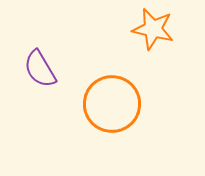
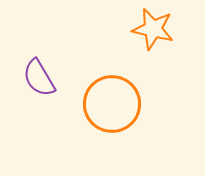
purple semicircle: moved 1 px left, 9 px down
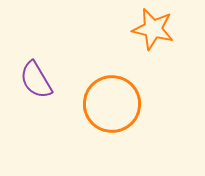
purple semicircle: moved 3 px left, 2 px down
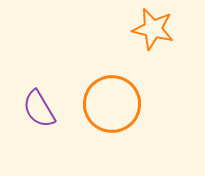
purple semicircle: moved 3 px right, 29 px down
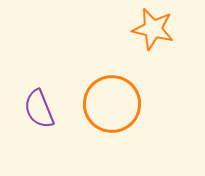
purple semicircle: rotated 9 degrees clockwise
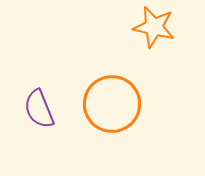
orange star: moved 1 px right, 2 px up
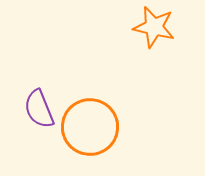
orange circle: moved 22 px left, 23 px down
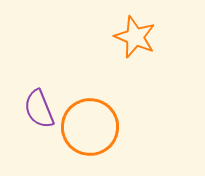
orange star: moved 19 px left, 10 px down; rotated 9 degrees clockwise
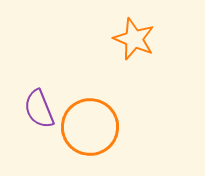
orange star: moved 1 px left, 2 px down
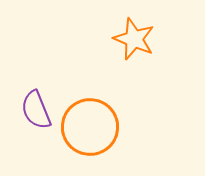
purple semicircle: moved 3 px left, 1 px down
